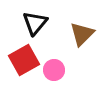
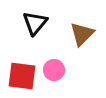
red square: moved 2 px left, 16 px down; rotated 36 degrees clockwise
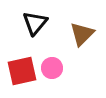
pink circle: moved 2 px left, 2 px up
red square: moved 5 px up; rotated 20 degrees counterclockwise
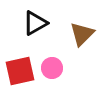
black triangle: rotated 20 degrees clockwise
red square: moved 2 px left
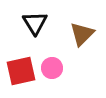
black triangle: rotated 32 degrees counterclockwise
red square: moved 1 px right
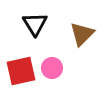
black triangle: moved 1 px down
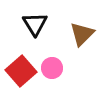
red square: rotated 28 degrees counterclockwise
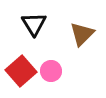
black triangle: moved 1 px left
pink circle: moved 1 px left, 3 px down
